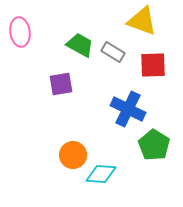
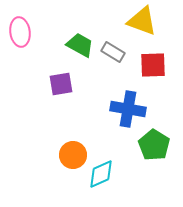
blue cross: rotated 16 degrees counterclockwise
cyan diamond: rotated 28 degrees counterclockwise
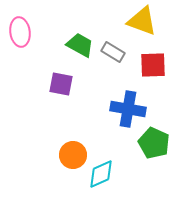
purple square: rotated 20 degrees clockwise
green pentagon: moved 2 px up; rotated 8 degrees counterclockwise
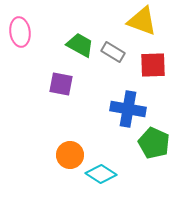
orange circle: moved 3 px left
cyan diamond: rotated 56 degrees clockwise
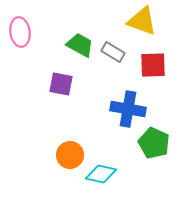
cyan diamond: rotated 20 degrees counterclockwise
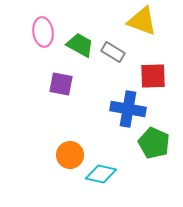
pink ellipse: moved 23 px right
red square: moved 11 px down
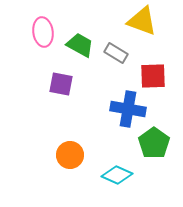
gray rectangle: moved 3 px right, 1 px down
green pentagon: rotated 12 degrees clockwise
cyan diamond: moved 16 px right, 1 px down; rotated 12 degrees clockwise
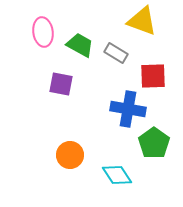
cyan diamond: rotated 32 degrees clockwise
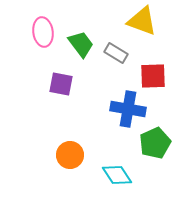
green trapezoid: moved 1 px right, 1 px up; rotated 24 degrees clockwise
green pentagon: moved 1 px right; rotated 12 degrees clockwise
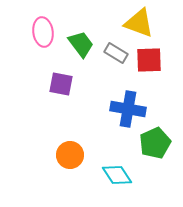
yellow triangle: moved 3 px left, 2 px down
red square: moved 4 px left, 16 px up
